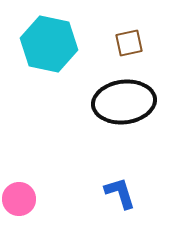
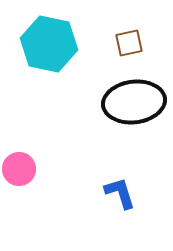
black ellipse: moved 10 px right
pink circle: moved 30 px up
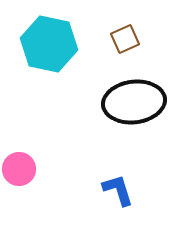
brown square: moved 4 px left, 4 px up; rotated 12 degrees counterclockwise
blue L-shape: moved 2 px left, 3 px up
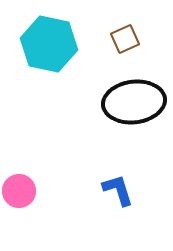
pink circle: moved 22 px down
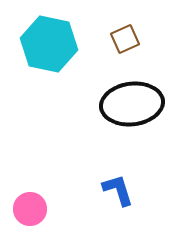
black ellipse: moved 2 px left, 2 px down
pink circle: moved 11 px right, 18 px down
